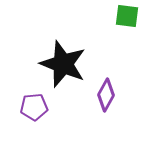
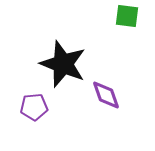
purple diamond: rotated 48 degrees counterclockwise
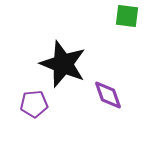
purple diamond: moved 2 px right
purple pentagon: moved 3 px up
